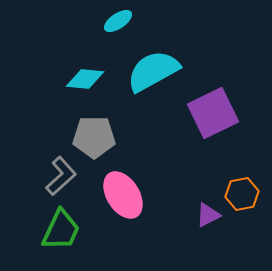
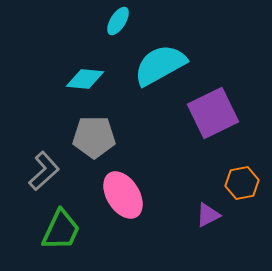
cyan ellipse: rotated 24 degrees counterclockwise
cyan semicircle: moved 7 px right, 6 px up
gray L-shape: moved 17 px left, 5 px up
orange hexagon: moved 11 px up
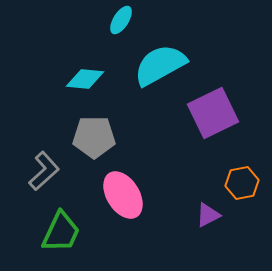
cyan ellipse: moved 3 px right, 1 px up
green trapezoid: moved 2 px down
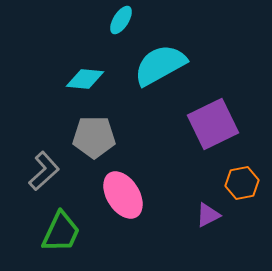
purple square: moved 11 px down
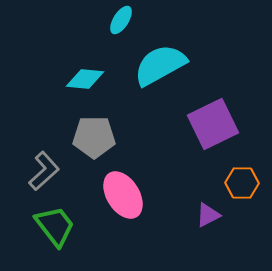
orange hexagon: rotated 12 degrees clockwise
green trapezoid: moved 6 px left, 6 px up; rotated 63 degrees counterclockwise
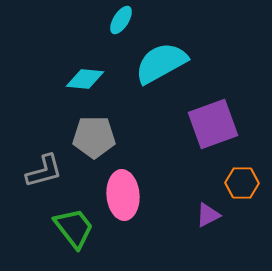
cyan semicircle: moved 1 px right, 2 px up
purple square: rotated 6 degrees clockwise
gray L-shape: rotated 27 degrees clockwise
pink ellipse: rotated 27 degrees clockwise
green trapezoid: moved 19 px right, 2 px down
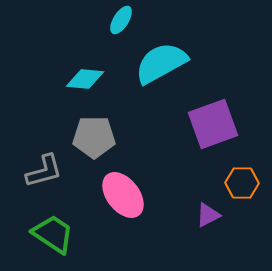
pink ellipse: rotated 33 degrees counterclockwise
green trapezoid: moved 21 px left, 6 px down; rotated 18 degrees counterclockwise
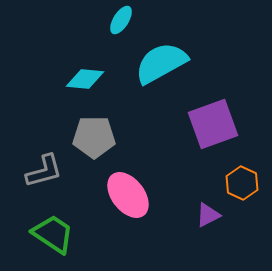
orange hexagon: rotated 24 degrees clockwise
pink ellipse: moved 5 px right
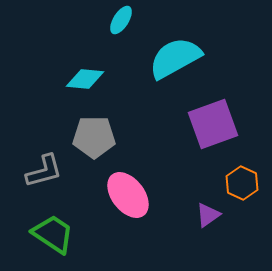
cyan semicircle: moved 14 px right, 5 px up
purple triangle: rotated 8 degrees counterclockwise
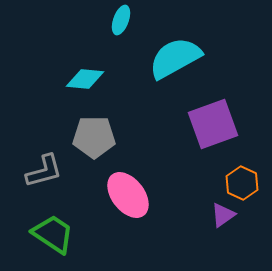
cyan ellipse: rotated 12 degrees counterclockwise
purple triangle: moved 15 px right
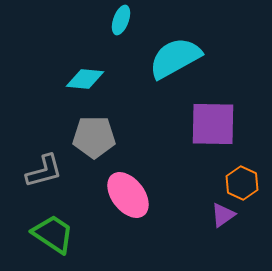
purple square: rotated 21 degrees clockwise
